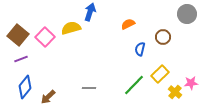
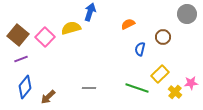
green line: moved 3 px right, 3 px down; rotated 65 degrees clockwise
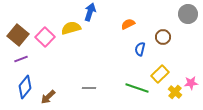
gray circle: moved 1 px right
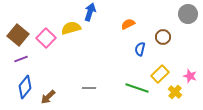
pink square: moved 1 px right, 1 px down
pink star: moved 1 px left, 7 px up; rotated 24 degrees clockwise
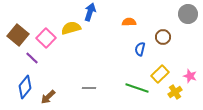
orange semicircle: moved 1 px right, 2 px up; rotated 24 degrees clockwise
purple line: moved 11 px right, 1 px up; rotated 64 degrees clockwise
yellow cross: rotated 16 degrees clockwise
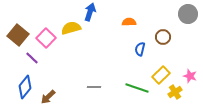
yellow rectangle: moved 1 px right, 1 px down
gray line: moved 5 px right, 1 px up
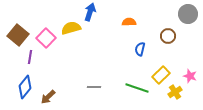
brown circle: moved 5 px right, 1 px up
purple line: moved 2 px left, 1 px up; rotated 56 degrees clockwise
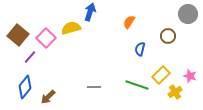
orange semicircle: rotated 56 degrees counterclockwise
purple line: rotated 32 degrees clockwise
green line: moved 3 px up
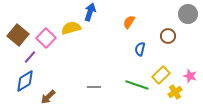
blue diamond: moved 6 px up; rotated 20 degrees clockwise
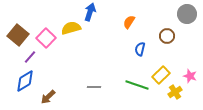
gray circle: moved 1 px left
brown circle: moved 1 px left
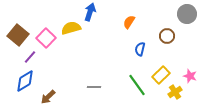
green line: rotated 35 degrees clockwise
